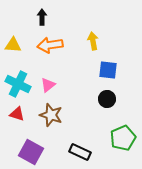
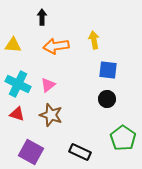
yellow arrow: moved 1 px right, 1 px up
orange arrow: moved 6 px right, 1 px down
green pentagon: rotated 15 degrees counterclockwise
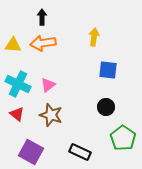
yellow arrow: moved 3 px up; rotated 18 degrees clockwise
orange arrow: moved 13 px left, 3 px up
black circle: moved 1 px left, 8 px down
red triangle: rotated 21 degrees clockwise
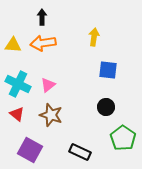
purple square: moved 1 px left, 2 px up
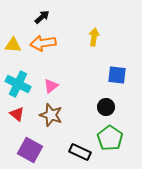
black arrow: rotated 49 degrees clockwise
blue square: moved 9 px right, 5 px down
pink triangle: moved 3 px right, 1 px down
green pentagon: moved 13 px left
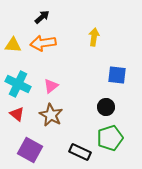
brown star: rotated 10 degrees clockwise
green pentagon: rotated 20 degrees clockwise
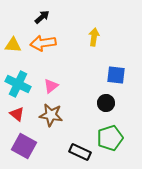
blue square: moved 1 px left
black circle: moved 4 px up
brown star: rotated 20 degrees counterclockwise
purple square: moved 6 px left, 4 px up
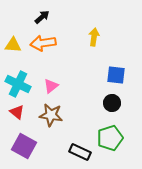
black circle: moved 6 px right
red triangle: moved 2 px up
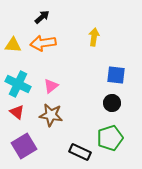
purple square: rotated 30 degrees clockwise
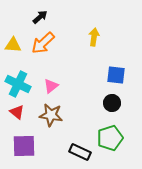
black arrow: moved 2 px left
orange arrow: rotated 35 degrees counterclockwise
purple square: rotated 30 degrees clockwise
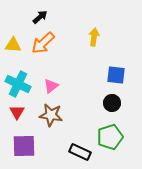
red triangle: rotated 21 degrees clockwise
green pentagon: moved 1 px up
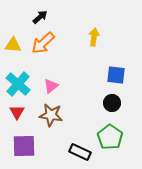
cyan cross: rotated 15 degrees clockwise
green pentagon: rotated 20 degrees counterclockwise
